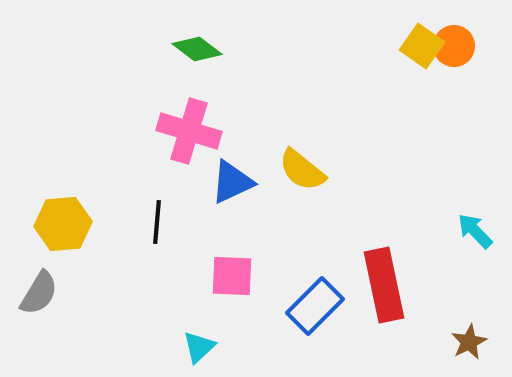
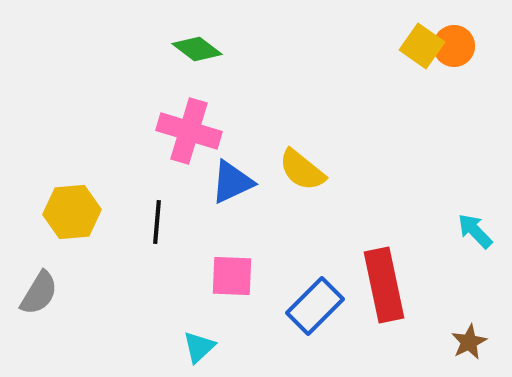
yellow hexagon: moved 9 px right, 12 px up
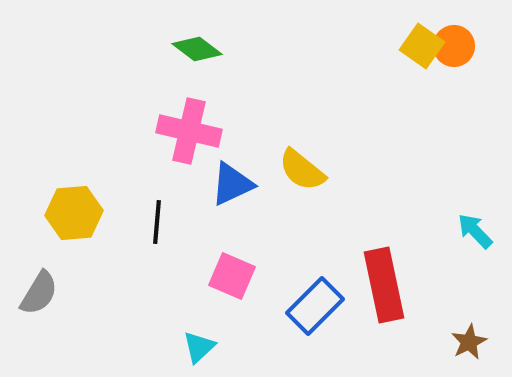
pink cross: rotated 4 degrees counterclockwise
blue triangle: moved 2 px down
yellow hexagon: moved 2 px right, 1 px down
pink square: rotated 21 degrees clockwise
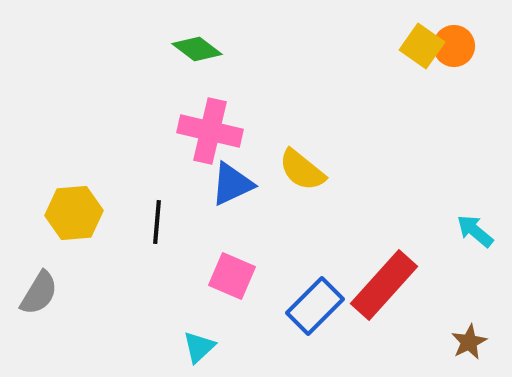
pink cross: moved 21 px right
cyan arrow: rotated 6 degrees counterclockwise
red rectangle: rotated 54 degrees clockwise
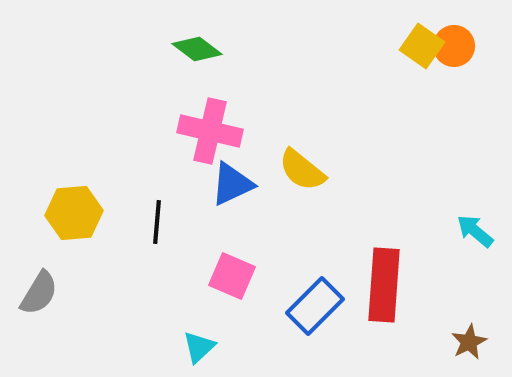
red rectangle: rotated 38 degrees counterclockwise
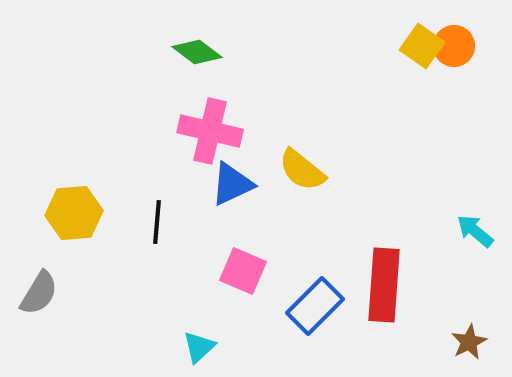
green diamond: moved 3 px down
pink square: moved 11 px right, 5 px up
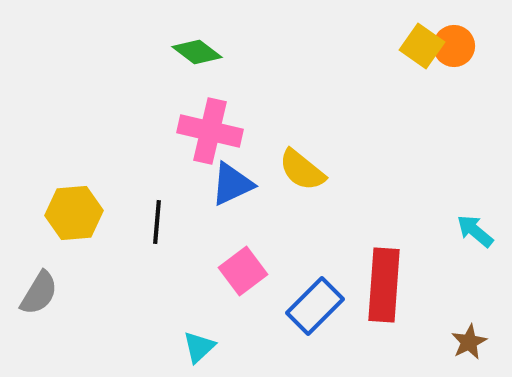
pink square: rotated 30 degrees clockwise
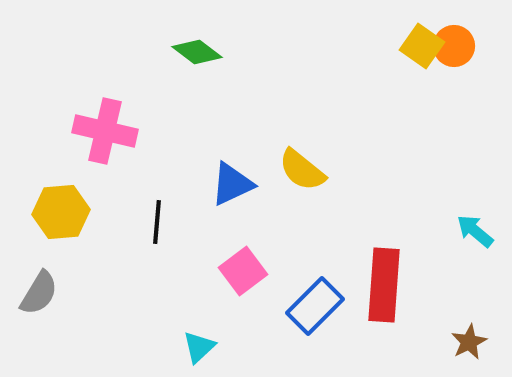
pink cross: moved 105 px left
yellow hexagon: moved 13 px left, 1 px up
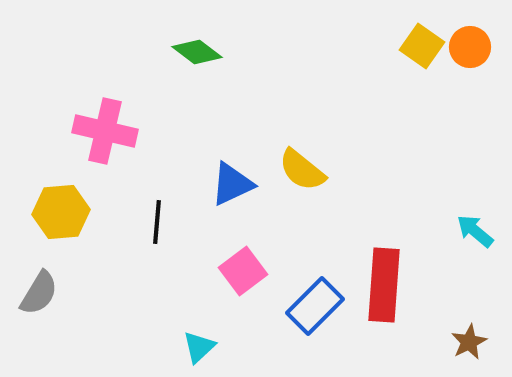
orange circle: moved 16 px right, 1 px down
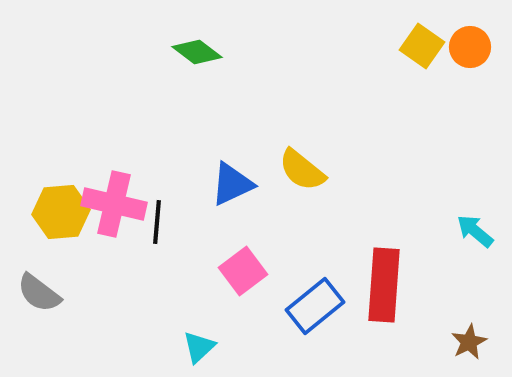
pink cross: moved 9 px right, 73 px down
gray semicircle: rotated 96 degrees clockwise
blue rectangle: rotated 6 degrees clockwise
